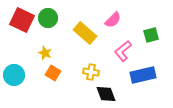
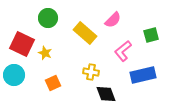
red square: moved 24 px down
orange square: moved 10 px down; rotated 35 degrees clockwise
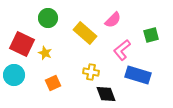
pink L-shape: moved 1 px left, 1 px up
blue rectangle: moved 5 px left; rotated 30 degrees clockwise
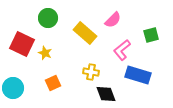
cyan circle: moved 1 px left, 13 px down
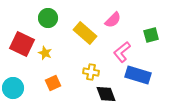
pink L-shape: moved 2 px down
